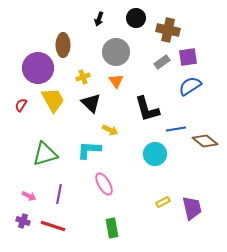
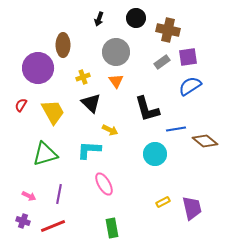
yellow trapezoid: moved 12 px down
red line: rotated 40 degrees counterclockwise
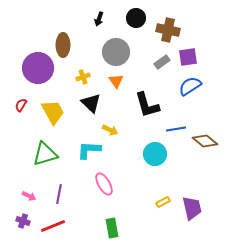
black L-shape: moved 4 px up
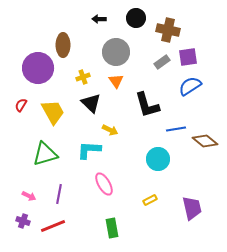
black arrow: rotated 72 degrees clockwise
cyan circle: moved 3 px right, 5 px down
yellow rectangle: moved 13 px left, 2 px up
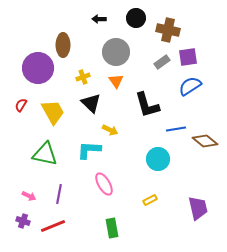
green triangle: rotated 28 degrees clockwise
purple trapezoid: moved 6 px right
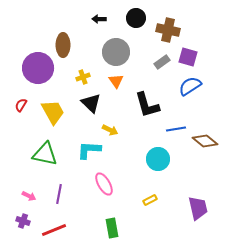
purple square: rotated 24 degrees clockwise
red line: moved 1 px right, 4 px down
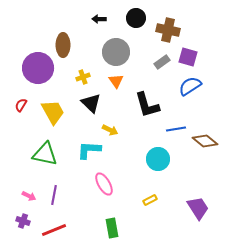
purple line: moved 5 px left, 1 px down
purple trapezoid: rotated 20 degrees counterclockwise
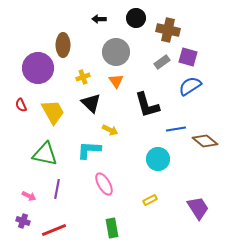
red semicircle: rotated 56 degrees counterclockwise
purple line: moved 3 px right, 6 px up
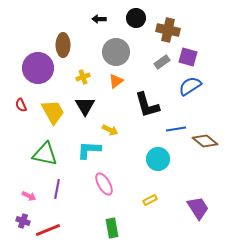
orange triangle: rotated 28 degrees clockwise
black triangle: moved 6 px left, 3 px down; rotated 15 degrees clockwise
red line: moved 6 px left
